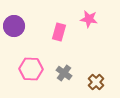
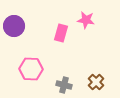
pink star: moved 3 px left, 1 px down
pink rectangle: moved 2 px right, 1 px down
gray cross: moved 12 px down; rotated 21 degrees counterclockwise
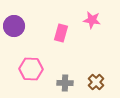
pink star: moved 6 px right
gray cross: moved 1 px right, 2 px up; rotated 14 degrees counterclockwise
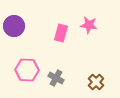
pink star: moved 3 px left, 5 px down
pink hexagon: moved 4 px left, 1 px down
gray cross: moved 9 px left, 5 px up; rotated 28 degrees clockwise
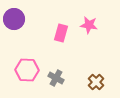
purple circle: moved 7 px up
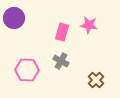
purple circle: moved 1 px up
pink rectangle: moved 1 px right, 1 px up
gray cross: moved 5 px right, 17 px up
brown cross: moved 2 px up
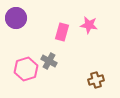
purple circle: moved 2 px right
gray cross: moved 12 px left
pink hexagon: moved 1 px left, 1 px up; rotated 20 degrees counterclockwise
brown cross: rotated 28 degrees clockwise
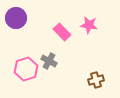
pink rectangle: rotated 60 degrees counterclockwise
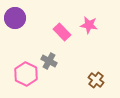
purple circle: moved 1 px left
pink hexagon: moved 5 px down; rotated 15 degrees counterclockwise
brown cross: rotated 35 degrees counterclockwise
